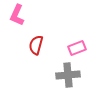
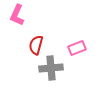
gray cross: moved 17 px left, 7 px up
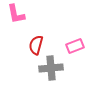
pink L-shape: moved 1 px left, 1 px up; rotated 35 degrees counterclockwise
pink rectangle: moved 2 px left, 2 px up
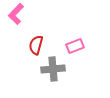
pink L-shape: rotated 55 degrees clockwise
gray cross: moved 2 px right, 1 px down
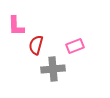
pink L-shape: moved 12 px down; rotated 45 degrees counterclockwise
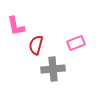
pink L-shape: rotated 10 degrees counterclockwise
pink rectangle: moved 1 px right, 3 px up
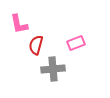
pink L-shape: moved 3 px right, 2 px up
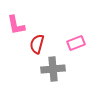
pink L-shape: moved 3 px left, 1 px down
red semicircle: moved 1 px right, 1 px up
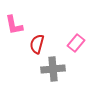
pink L-shape: moved 2 px left
pink rectangle: rotated 30 degrees counterclockwise
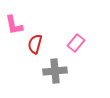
red semicircle: moved 2 px left
gray cross: moved 2 px right, 2 px down
